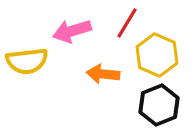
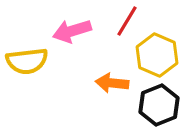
red line: moved 2 px up
orange arrow: moved 9 px right, 9 px down
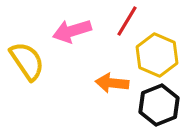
yellow semicircle: rotated 117 degrees counterclockwise
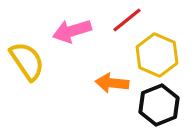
red line: moved 1 px up; rotated 20 degrees clockwise
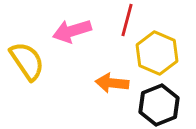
red line: rotated 36 degrees counterclockwise
yellow hexagon: moved 2 px up
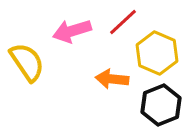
red line: moved 4 px left, 2 px down; rotated 32 degrees clockwise
yellow semicircle: moved 1 px down
orange arrow: moved 4 px up
black hexagon: moved 2 px right
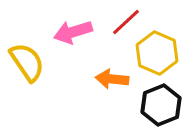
red line: moved 3 px right
pink arrow: moved 1 px right, 1 px down
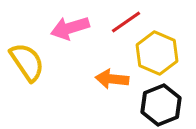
red line: rotated 8 degrees clockwise
pink arrow: moved 3 px left, 4 px up
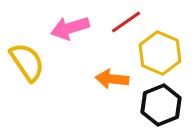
yellow hexagon: moved 3 px right
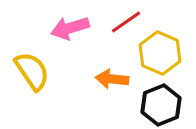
yellow semicircle: moved 5 px right, 9 px down
